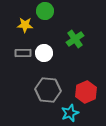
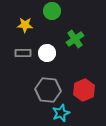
green circle: moved 7 px right
white circle: moved 3 px right
red hexagon: moved 2 px left, 2 px up
cyan star: moved 9 px left
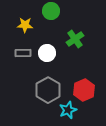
green circle: moved 1 px left
gray hexagon: rotated 25 degrees clockwise
cyan star: moved 7 px right, 3 px up
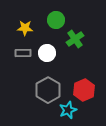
green circle: moved 5 px right, 9 px down
yellow star: moved 3 px down
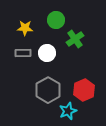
cyan star: moved 1 px down
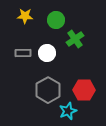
yellow star: moved 12 px up
red hexagon: rotated 25 degrees clockwise
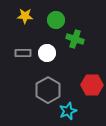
green cross: rotated 36 degrees counterclockwise
red hexagon: moved 8 px right, 5 px up
